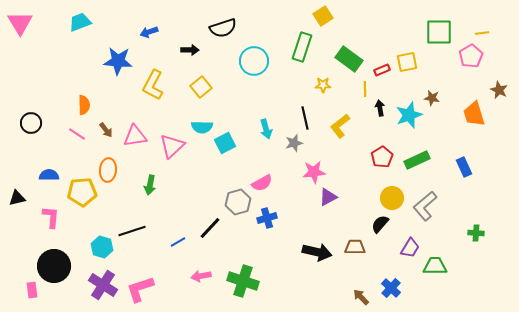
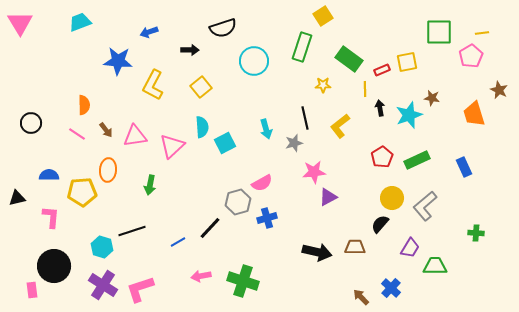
cyan semicircle at (202, 127): rotated 95 degrees counterclockwise
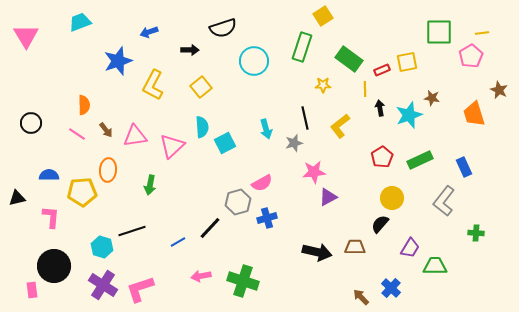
pink triangle at (20, 23): moved 6 px right, 13 px down
blue star at (118, 61): rotated 24 degrees counterclockwise
green rectangle at (417, 160): moved 3 px right
gray L-shape at (425, 206): moved 19 px right, 5 px up; rotated 12 degrees counterclockwise
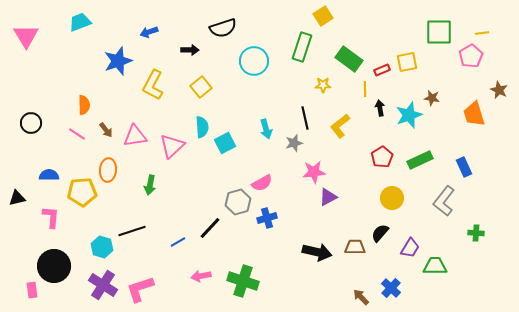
black semicircle at (380, 224): moved 9 px down
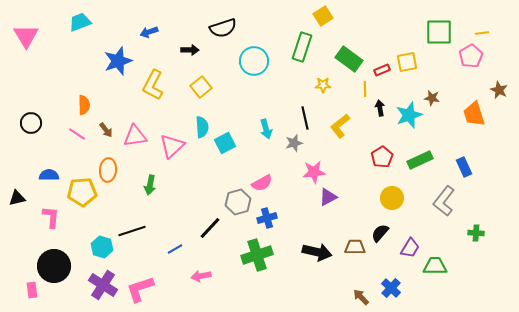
blue line at (178, 242): moved 3 px left, 7 px down
green cross at (243, 281): moved 14 px right, 26 px up; rotated 36 degrees counterclockwise
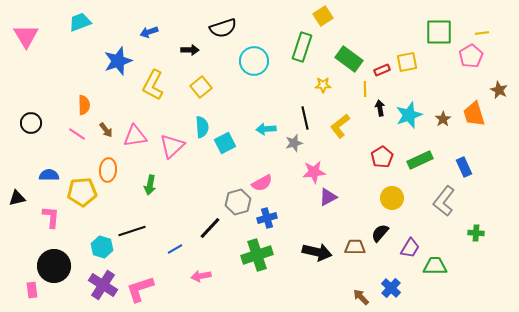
brown star at (432, 98): moved 11 px right, 21 px down; rotated 28 degrees clockwise
cyan arrow at (266, 129): rotated 102 degrees clockwise
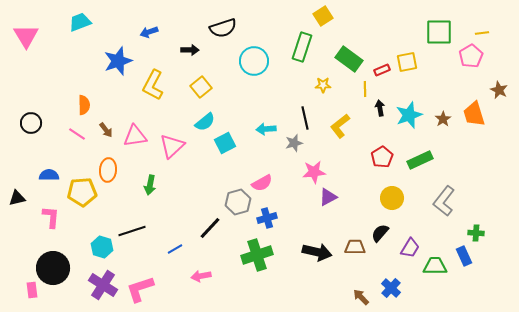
cyan semicircle at (202, 127): moved 3 px right, 5 px up; rotated 55 degrees clockwise
blue rectangle at (464, 167): moved 89 px down
black circle at (54, 266): moved 1 px left, 2 px down
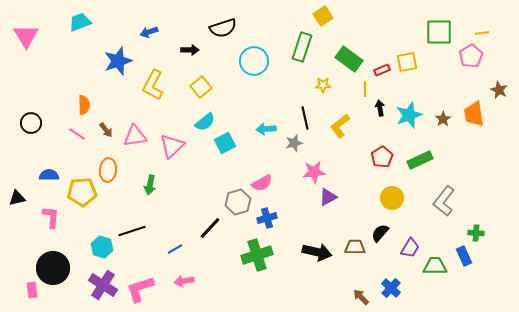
orange trapezoid at (474, 114): rotated 8 degrees clockwise
pink arrow at (201, 276): moved 17 px left, 5 px down
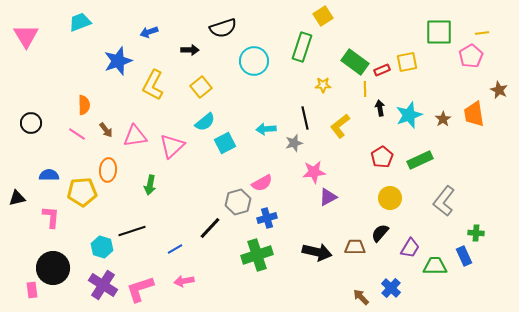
green rectangle at (349, 59): moved 6 px right, 3 px down
yellow circle at (392, 198): moved 2 px left
